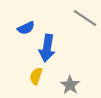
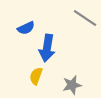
gray star: moved 2 px right; rotated 24 degrees clockwise
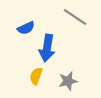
gray line: moved 10 px left, 1 px up
gray star: moved 4 px left, 4 px up
